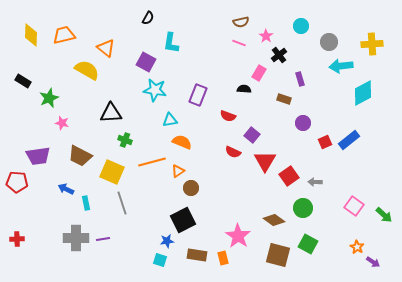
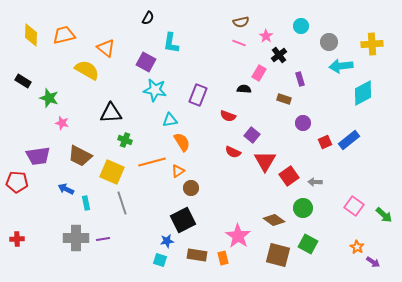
green star at (49, 98): rotated 30 degrees counterclockwise
orange semicircle at (182, 142): rotated 36 degrees clockwise
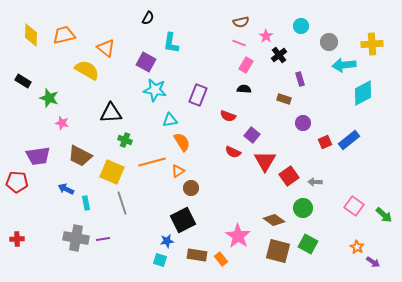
cyan arrow at (341, 66): moved 3 px right, 1 px up
pink rectangle at (259, 73): moved 13 px left, 8 px up
gray cross at (76, 238): rotated 10 degrees clockwise
brown square at (278, 255): moved 4 px up
orange rectangle at (223, 258): moved 2 px left, 1 px down; rotated 24 degrees counterclockwise
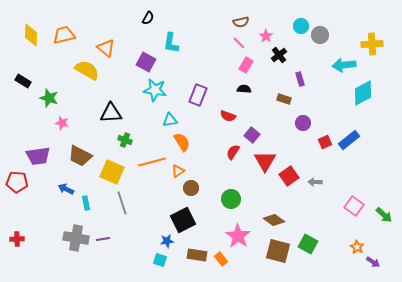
gray circle at (329, 42): moved 9 px left, 7 px up
pink line at (239, 43): rotated 24 degrees clockwise
red semicircle at (233, 152): rotated 98 degrees clockwise
green circle at (303, 208): moved 72 px left, 9 px up
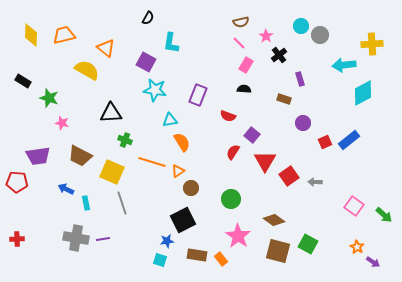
orange line at (152, 162): rotated 32 degrees clockwise
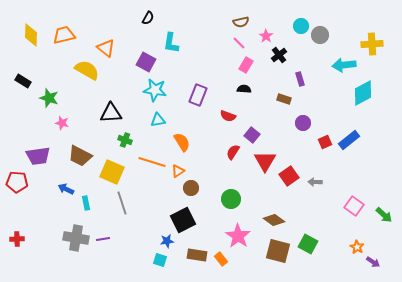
cyan triangle at (170, 120): moved 12 px left
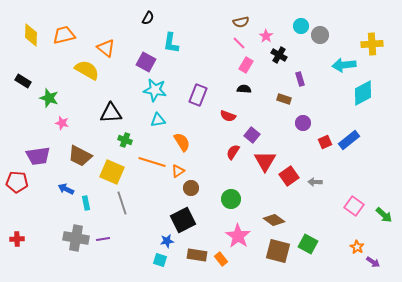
black cross at (279, 55): rotated 21 degrees counterclockwise
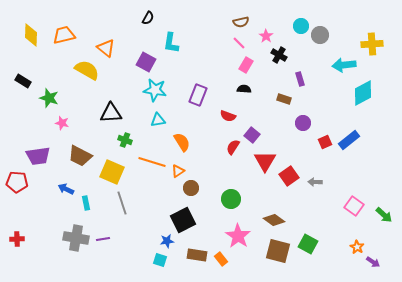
red semicircle at (233, 152): moved 5 px up
